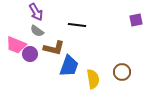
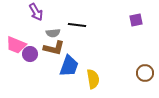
gray semicircle: moved 16 px right, 2 px down; rotated 40 degrees counterclockwise
brown circle: moved 23 px right, 1 px down
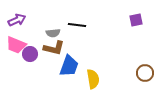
purple arrow: moved 19 px left, 8 px down; rotated 84 degrees counterclockwise
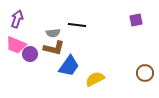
purple arrow: moved 1 px up; rotated 48 degrees counterclockwise
blue trapezoid: rotated 15 degrees clockwise
yellow semicircle: moved 2 px right; rotated 108 degrees counterclockwise
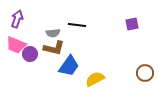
purple square: moved 4 px left, 4 px down
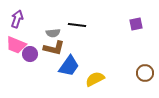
purple square: moved 4 px right
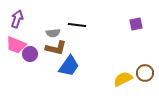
brown L-shape: moved 2 px right
yellow semicircle: moved 28 px right
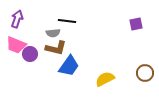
black line: moved 10 px left, 4 px up
yellow semicircle: moved 18 px left
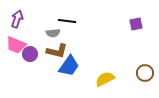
brown L-shape: moved 1 px right, 3 px down
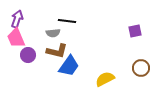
purple square: moved 1 px left, 7 px down
pink trapezoid: moved 7 px up; rotated 45 degrees clockwise
purple circle: moved 2 px left, 1 px down
brown circle: moved 4 px left, 5 px up
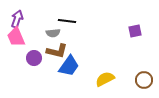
pink trapezoid: moved 1 px up
purple circle: moved 6 px right, 3 px down
brown circle: moved 3 px right, 12 px down
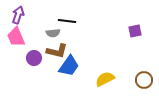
purple arrow: moved 1 px right, 4 px up
